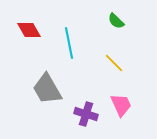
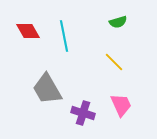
green semicircle: moved 2 px right, 1 px down; rotated 60 degrees counterclockwise
red diamond: moved 1 px left, 1 px down
cyan line: moved 5 px left, 7 px up
yellow line: moved 1 px up
purple cross: moved 3 px left, 1 px up
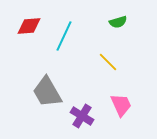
red diamond: moved 1 px right, 5 px up; rotated 65 degrees counterclockwise
cyan line: rotated 36 degrees clockwise
yellow line: moved 6 px left
gray trapezoid: moved 3 px down
purple cross: moved 1 px left, 3 px down; rotated 15 degrees clockwise
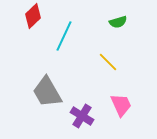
red diamond: moved 4 px right, 10 px up; rotated 40 degrees counterclockwise
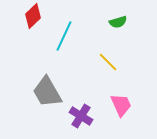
purple cross: moved 1 px left
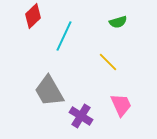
gray trapezoid: moved 2 px right, 1 px up
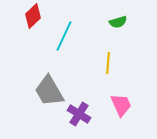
yellow line: moved 1 px down; rotated 50 degrees clockwise
purple cross: moved 2 px left, 2 px up
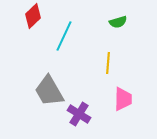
pink trapezoid: moved 2 px right, 6 px up; rotated 25 degrees clockwise
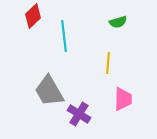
cyan line: rotated 32 degrees counterclockwise
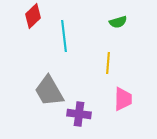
purple cross: rotated 25 degrees counterclockwise
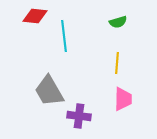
red diamond: moved 2 px right; rotated 50 degrees clockwise
yellow line: moved 9 px right
purple cross: moved 2 px down
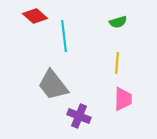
red diamond: rotated 35 degrees clockwise
gray trapezoid: moved 4 px right, 6 px up; rotated 8 degrees counterclockwise
purple cross: rotated 15 degrees clockwise
